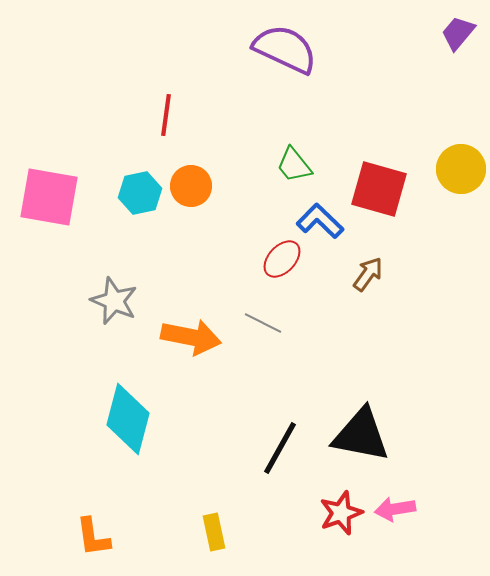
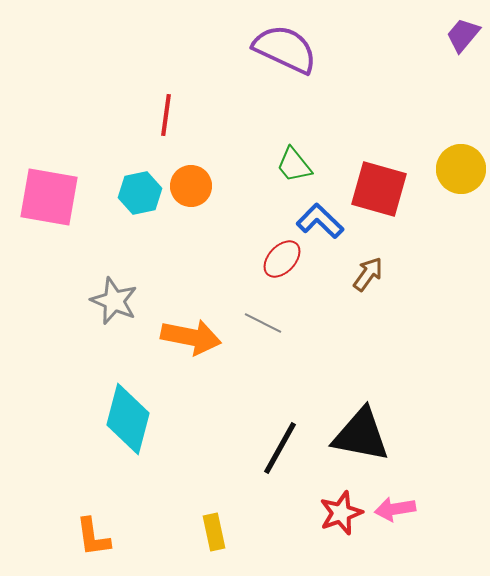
purple trapezoid: moved 5 px right, 2 px down
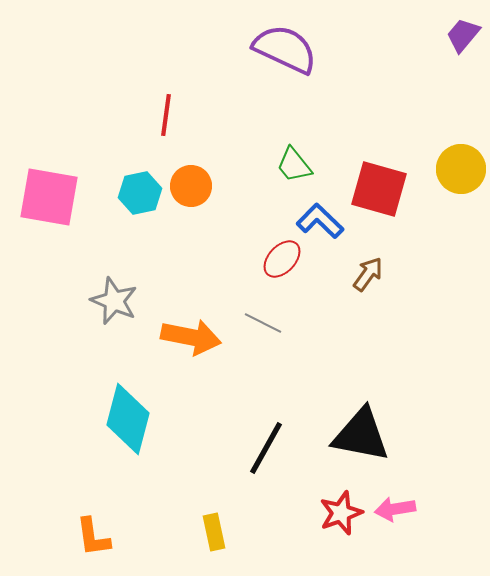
black line: moved 14 px left
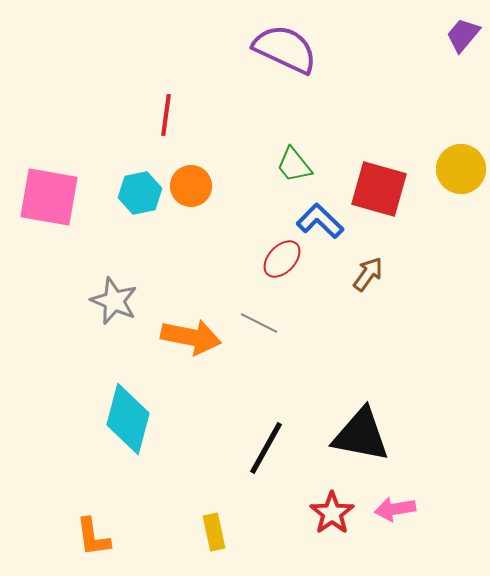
gray line: moved 4 px left
red star: moved 9 px left; rotated 15 degrees counterclockwise
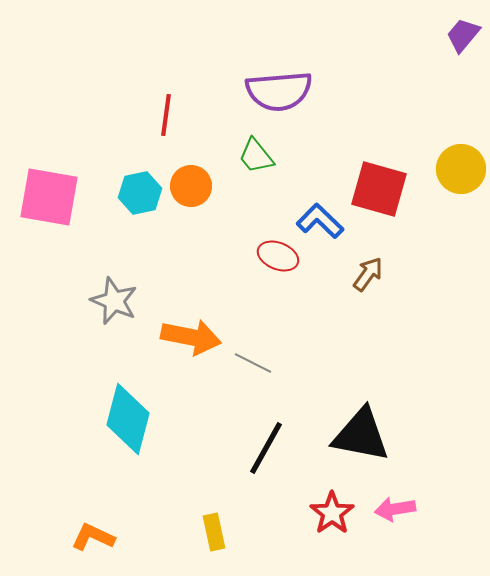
purple semicircle: moved 6 px left, 42 px down; rotated 150 degrees clockwise
green trapezoid: moved 38 px left, 9 px up
red ellipse: moved 4 px left, 3 px up; rotated 69 degrees clockwise
gray line: moved 6 px left, 40 px down
orange L-shape: rotated 123 degrees clockwise
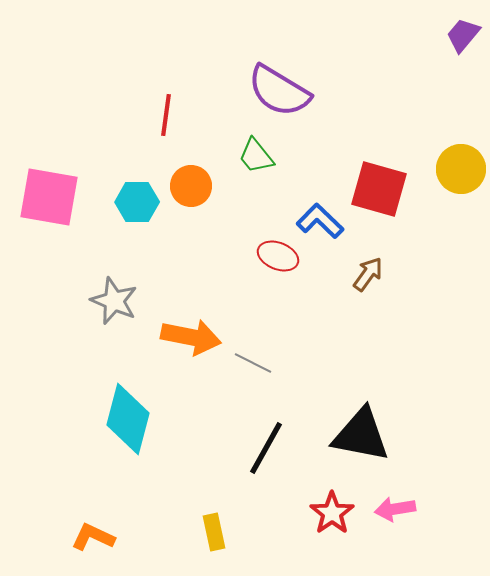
purple semicircle: rotated 36 degrees clockwise
cyan hexagon: moved 3 px left, 9 px down; rotated 12 degrees clockwise
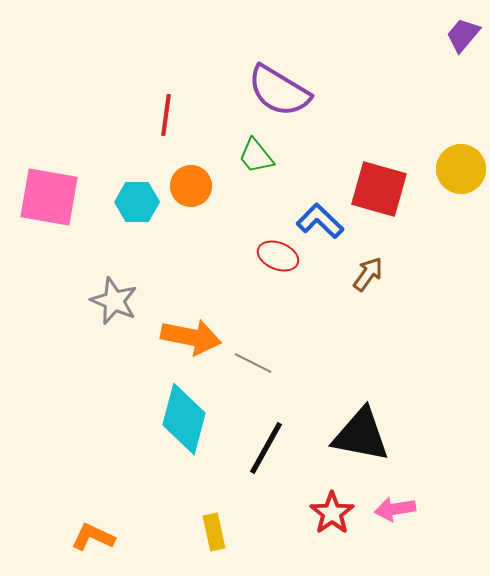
cyan diamond: moved 56 px right
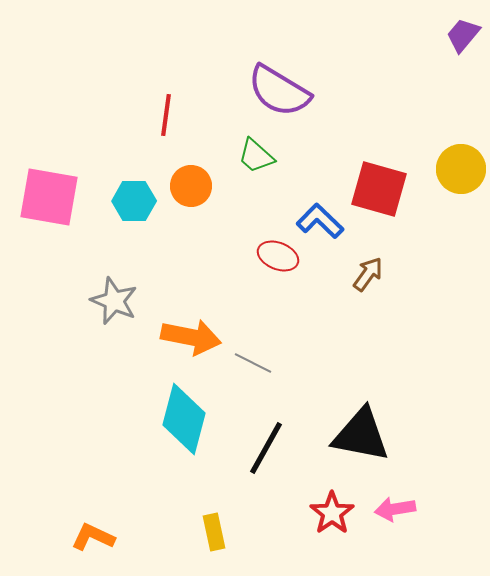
green trapezoid: rotated 9 degrees counterclockwise
cyan hexagon: moved 3 px left, 1 px up
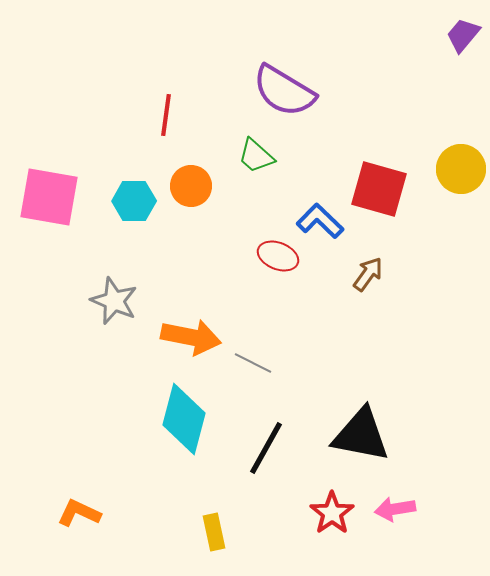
purple semicircle: moved 5 px right
orange L-shape: moved 14 px left, 24 px up
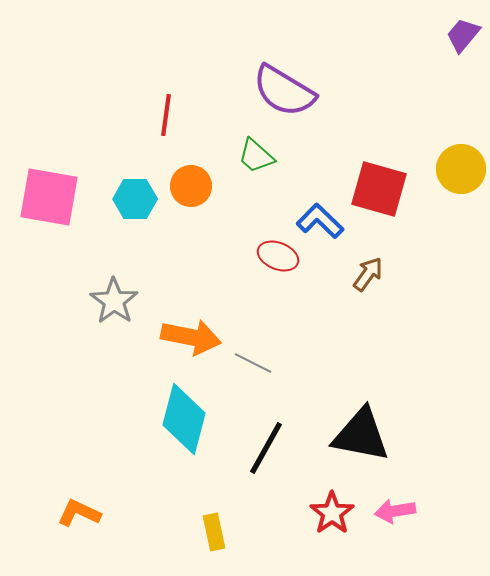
cyan hexagon: moved 1 px right, 2 px up
gray star: rotated 12 degrees clockwise
pink arrow: moved 2 px down
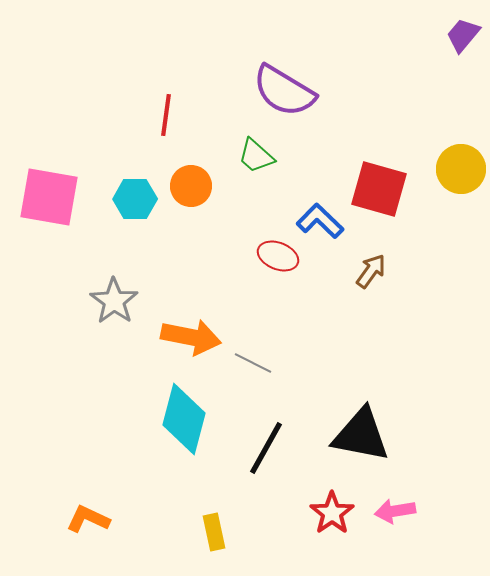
brown arrow: moved 3 px right, 3 px up
orange L-shape: moved 9 px right, 6 px down
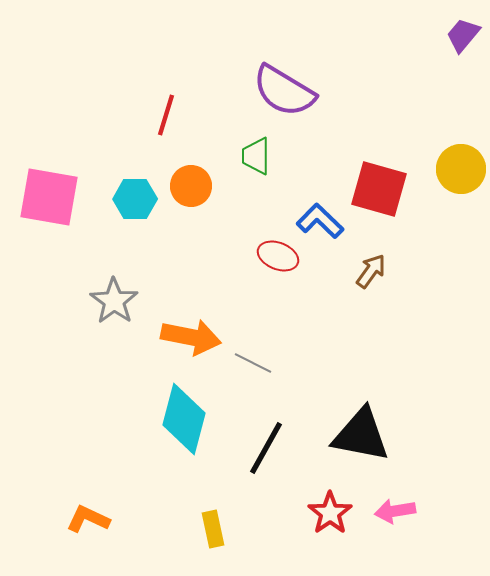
red line: rotated 9 degrees clockwise
green trapezoid: rotated 48 degrees clockwise
red star: moved 2 px left
yellow rectangle: moved 1 px left, 3 px up
